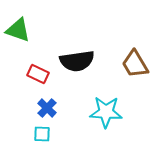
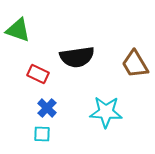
black semicircle: moved 4 px up
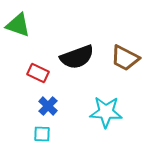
green triangle: moved 5 px up
black semicircle: rotated 12 degrees counterclockwise
brown trapezoid: moved 10 px left, 6 px up; rotated 32 degrees counterclockwise
red rectangle: moved 1 px up
blue cross: moved 1 px right, 2 px up
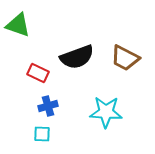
blue cross: rotated 30 degrees clockwise
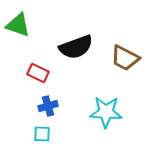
black semicircle: moved 1 px left, 10 px up
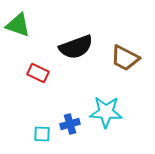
blue cross: moved 22 px right, 18 px down
